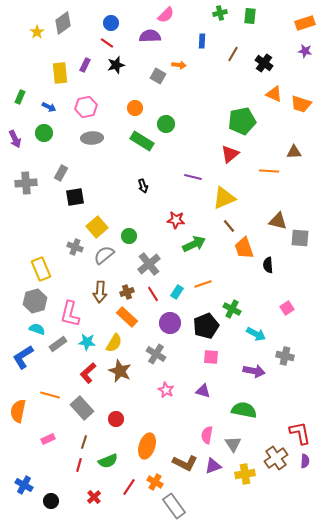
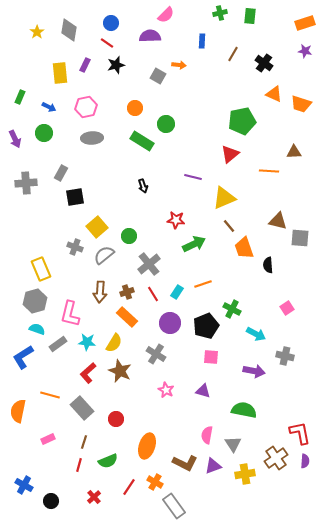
gray diamond at (63, 23): moved 6 px right, 7 px down; rotated 45 degrees counterclockwise
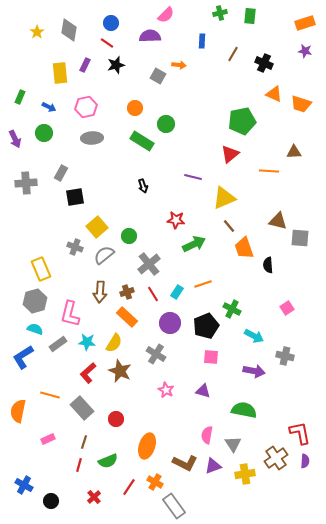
black cross at (264, 63): rotated 12 degrees counterclockwise
cyan semicircle at (37, 329): moved 2 px left
cyan arrow at (256, 334): moved 2 px left, 2 px down
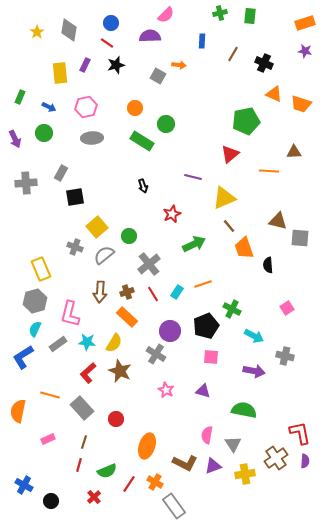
green pentagon at (242, 121): moved 4 px right
red star at (176, 220): moved 4 px left, 6 px up; rotated 30 degrees counterclockwise
purple circle at (170, 323): moved 8 px down
cyan semicircle at (35, 329): rotated 84 degrees counterclockwise
green semicircle at (108, 461): moved 1 px left, 10 px down
red line at (129, 487): moved 3 px up
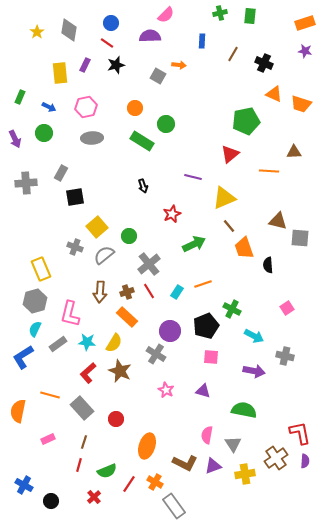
red line at (153, 294): moved 4 px left, 3 px up
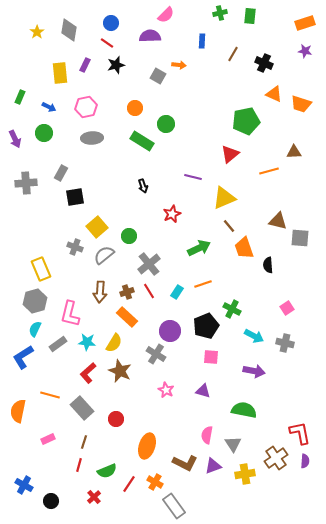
orange line at (269, 171): rotated 18 degrees counterclockwise
green arrow at (194, 244): moved 5 px right, 4 px down
gray cross at (285, 356): moved 13 px up
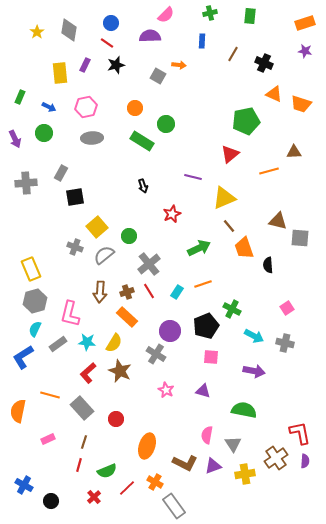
green cross at (220, 13): moved 10 px left
yellow rectangle at (41, 269): moved 10 px left
red line at (129, 484): moved 2 px left, 4 px down; rotated 12 degrees clockwise
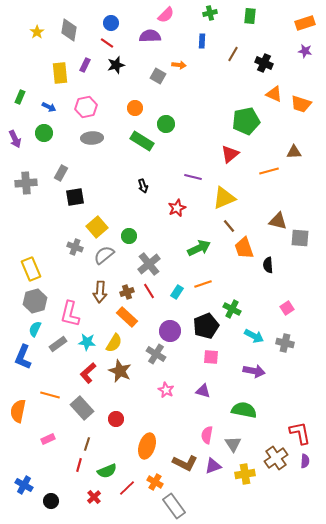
red star at (172, 214): moved 5 px right, 6 px up
blue L-shape at (23, 357): rotated 35 degrees counterclockwise
brown line at (84, 442): moved 3 px right, 2 px down
